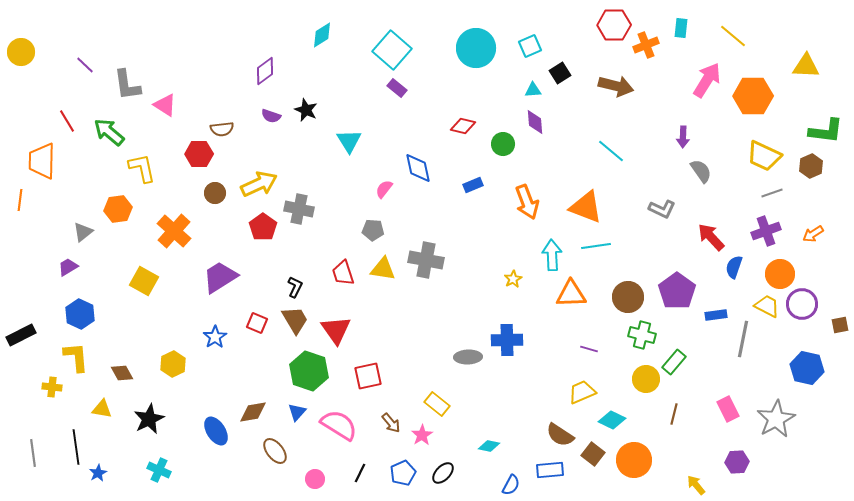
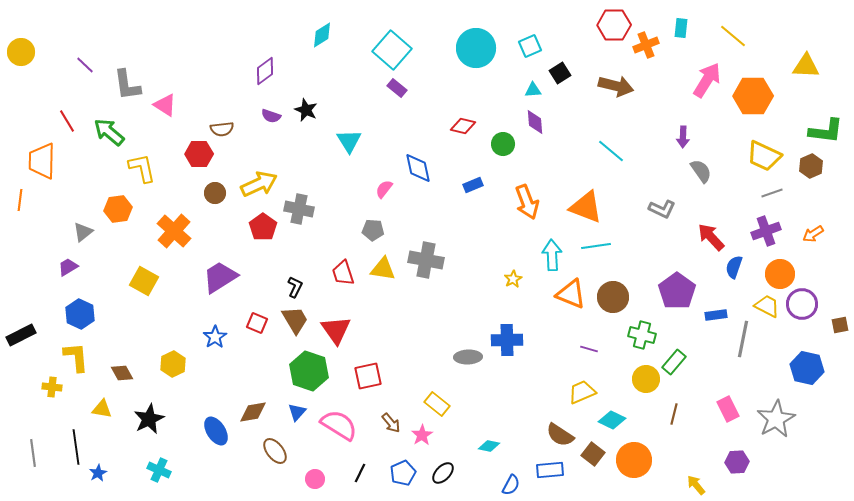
orange triangle at (571, 294): rotated 24 degrees clockwise
brown circle at (628, 297): moved 15 px left
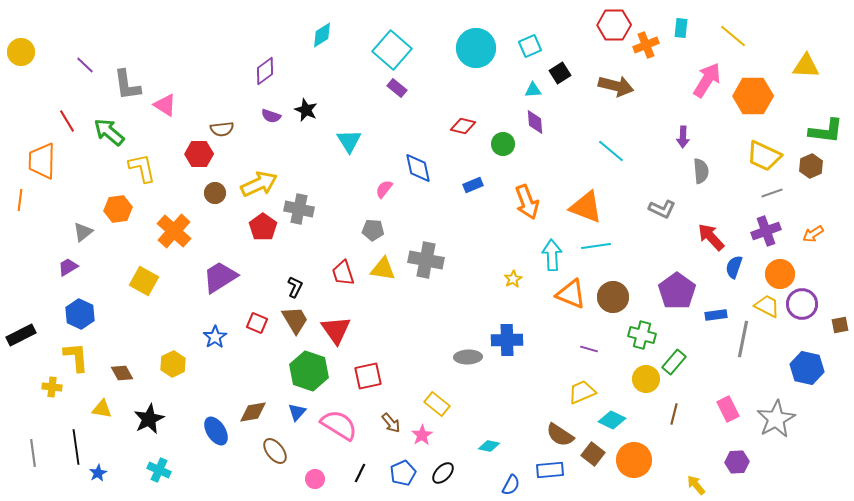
gray semicircle at (701, 171): rotated 30 degrees clockwise
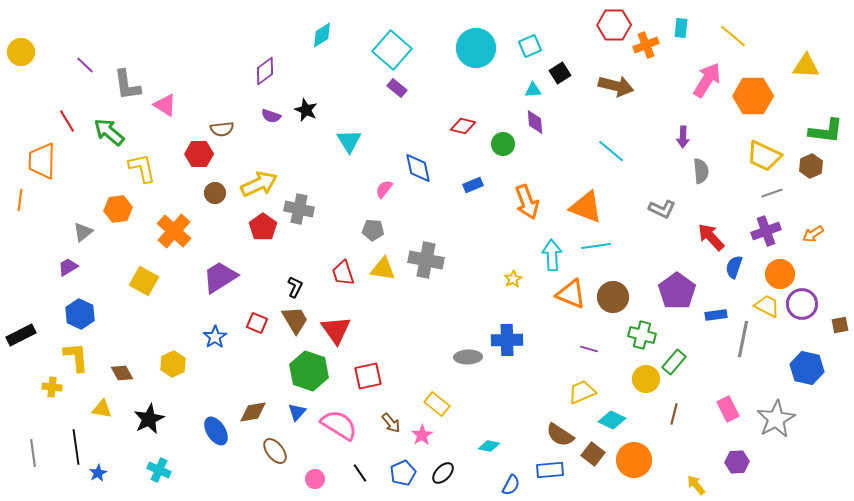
black line at (360, 473): rotated 60 degrees counterclockwise
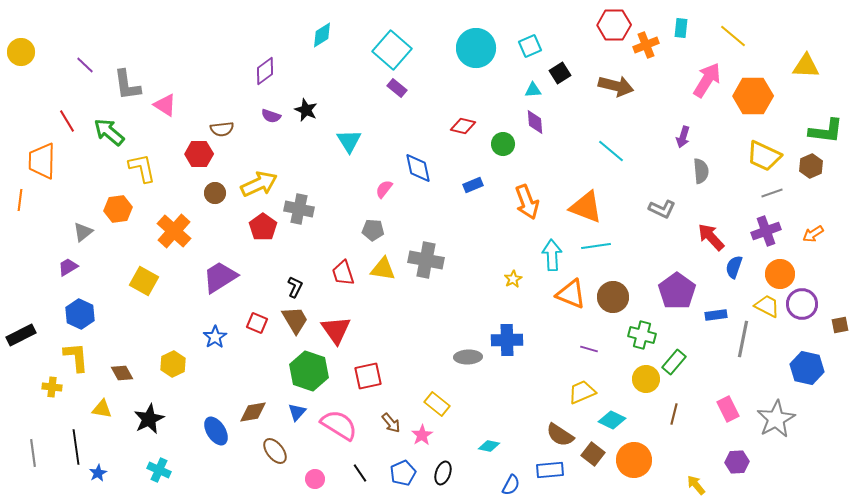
purple arrow at (683, 137): rotated 15 degrees clockwise
black ellipse at (443, 473): rotated 25 degrees counterclockwise
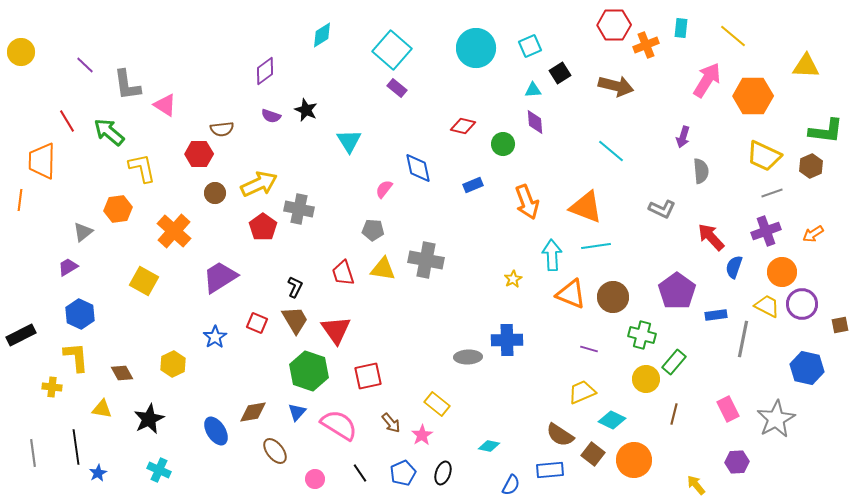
orange circle at (780, 274): moved 2 px right, 2 px up
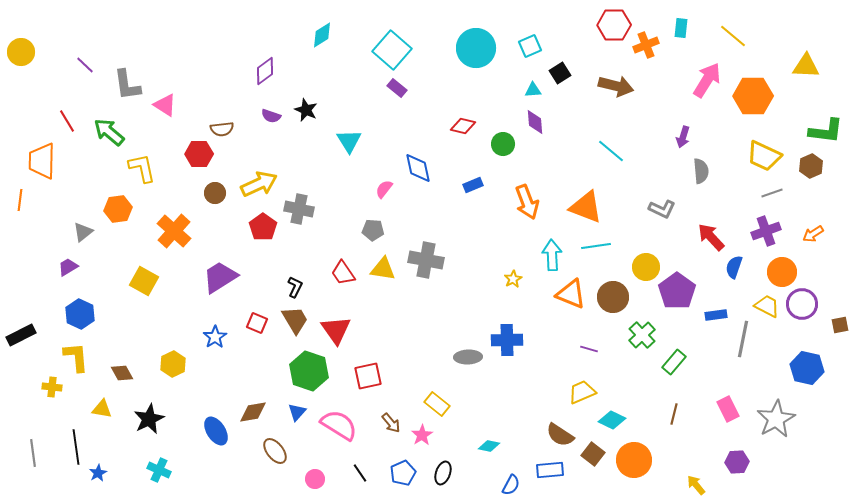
red trapezoid at (343, 273): rotated 16 degrees counterclockwise
green cross at (642, 335): rotated 32 degrees clockwise
yellow circle at (646, 379): moved 112 px up
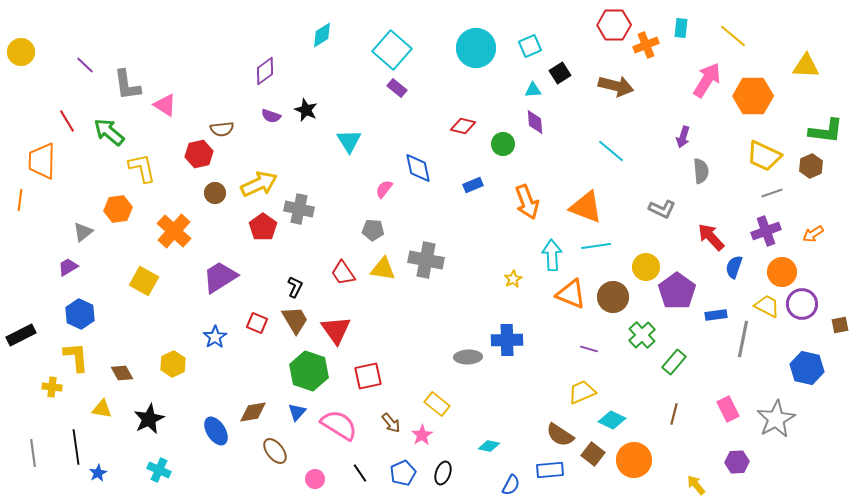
red hexagon at (199, 154): rotated 12 degrees counterclockwise
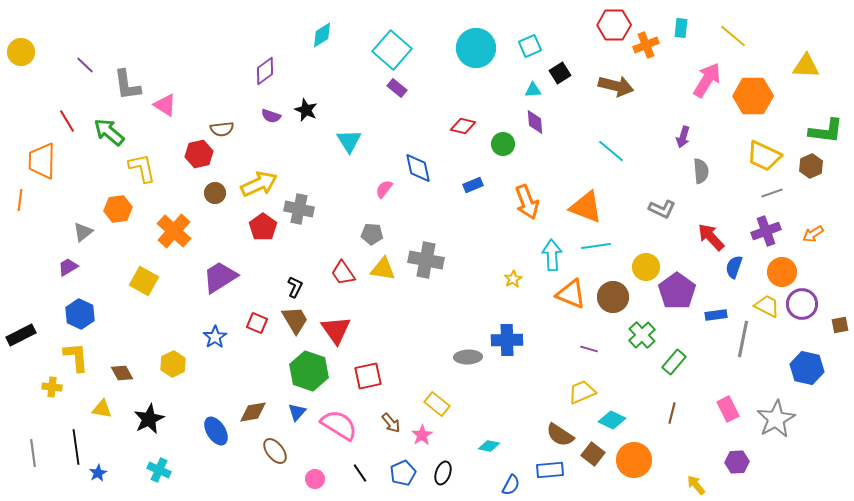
gray pentagon at (373, 230): moved 1 px left, 4 px down
brown line at (674, 414): moved 2 px left, 1 px up
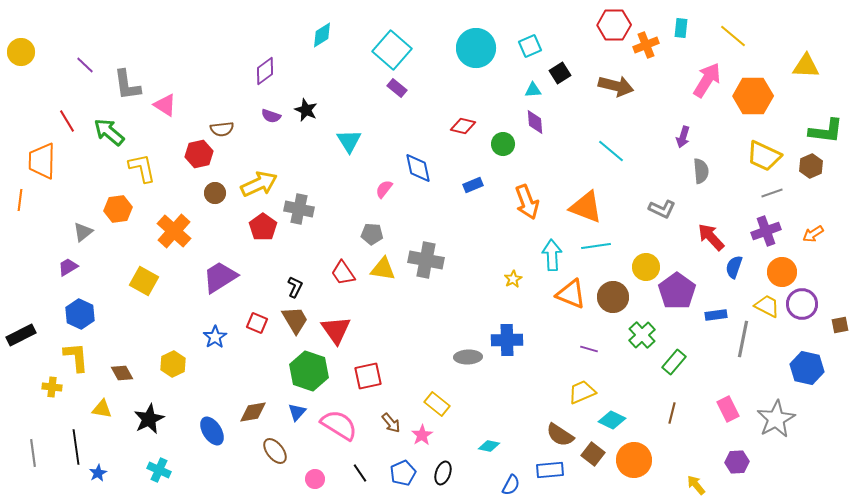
blue ellipse at (216, 431): moved 4 px left
